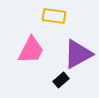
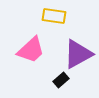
pink trapezoid: rotated 20 degrees clockwise
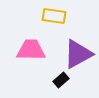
pink trapezoid: rotated 136 degrees counterclockwise
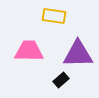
pink trapezoid: moved 2 px left, 1 px down
purple triangle: rotated 28 degrees clockwise
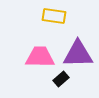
pink trapezoid: moved 11 px right, 6 px down
black rectangle: moved 1 px up
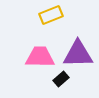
yellow rectangle: moved 3 px left, 1 px up; rotated 30 degrees counterclockwise
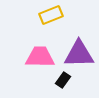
purple triangle: moved 1 px right
black rectangle: moved 2 px right, 1 px down; rotated 14 degrees counterclockwise
